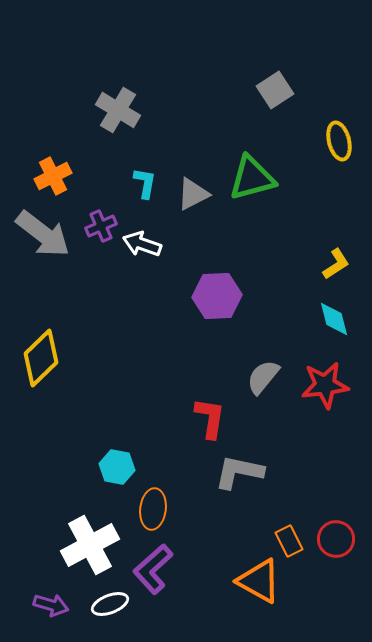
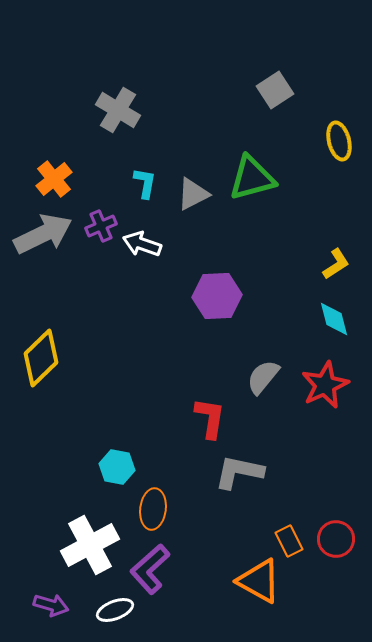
orange cross: moved 1 px right, 3 px down; rotated 12 degrees counterclockwise
gray arrow: rotated 64 degrees counterclockwise
red star: rotated 18 degrees counterclockwise
purple L-shape: moved 3 px left
white ellipse: moved 5 px right, 6 px down
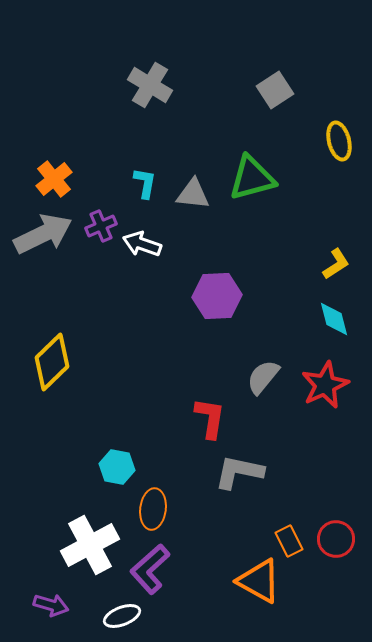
gray cross: moved 32 px right, 25 px up
gray triangle: rotated 33 degrees clockwise
yellow diamond: moved 11 px right, 4 px down
white ellipse: moved 7 px right, 6 px down
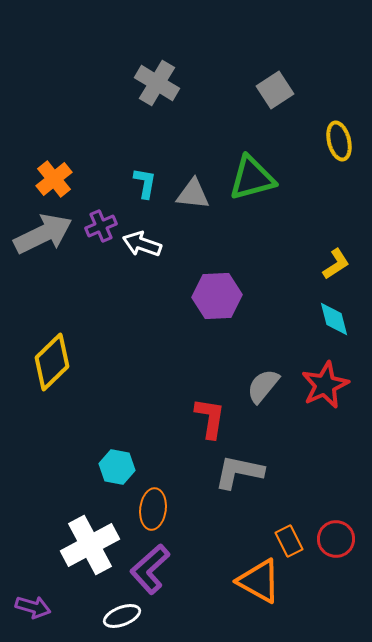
gray cross: moved 7 px right, 2 px up
gray semicircle: moved 9 px down
purple arrow: moved 18 px left, 2 px down
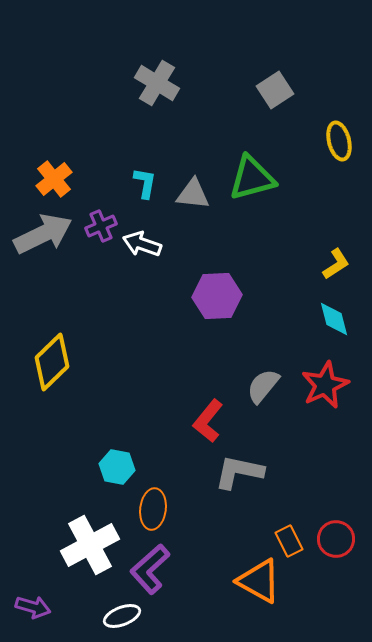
red L-shape: moved 2 px left, 3 px down; rotated 150 degrees counterclockwise
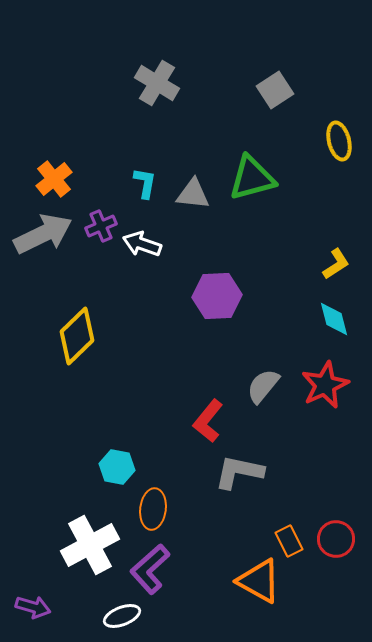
yellow diamond: moved 25 px right, 26 px up
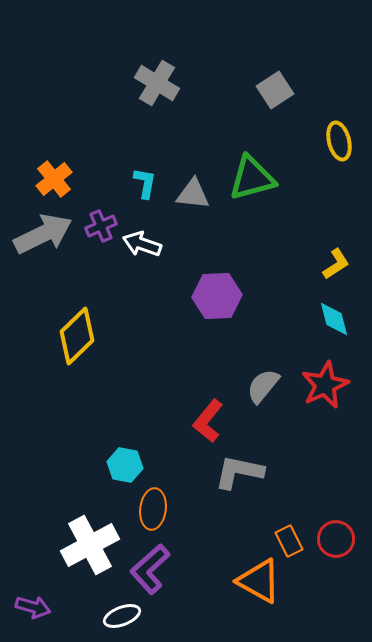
cyan hexagon: moved 8 px right, 2 px up
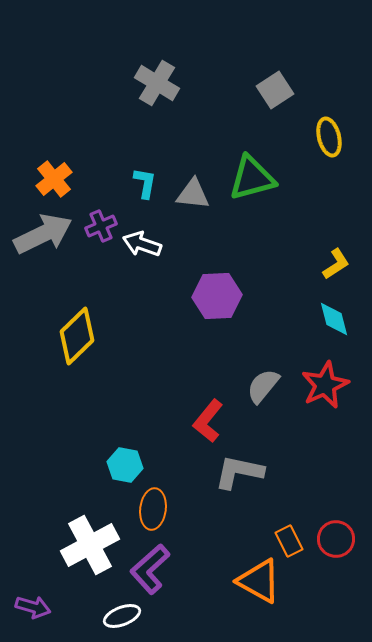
yellow ellipse: moved 10 px left, 4 px up
